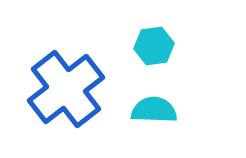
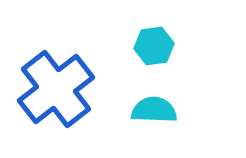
blue cross: moved 10 px left
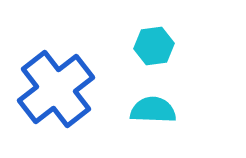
cyan semicircle: moved 1 px left
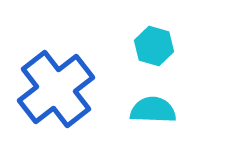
cyan hexagon: rotated 24 degrees clockwise
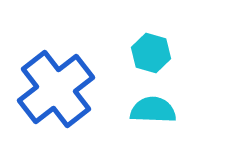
cyan hexagon: moved 3 px left, 7 px down
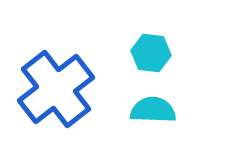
cyan hexagon: rotated 9 degrees counterclockwise
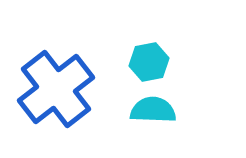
cyan hexagon: moved 2 px left, 9 px down; rotated 18 degrees counterclockwise
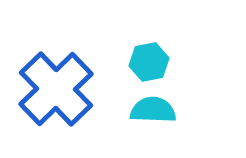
blue cross: rotated 6 degrees counterclockwise
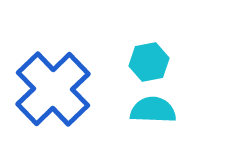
blue cross: moved 3 px left
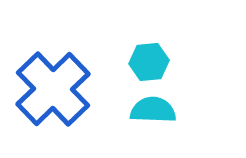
cyan hexagon: rotated 6 degrees clockwise
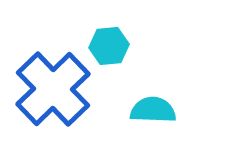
cyan hexagon: moved 40 px left, 16 px up
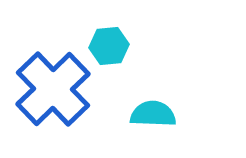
cyan semicircle: moved 4 px down
